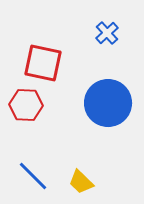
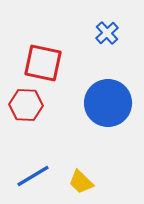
blue line: rotated 76 degrees counterclockwise
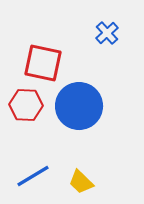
blue circle: moved 29 px left, 3 px down
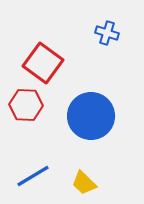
blue cross: rotated 30 degrees counterclockwise
red square: rotated 24 degrees clockwise
blue circle: moved 12 px right, 10 px down
yellow trapezoid: moved 3 px right, 1 px down
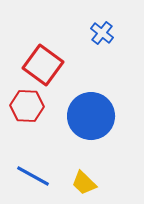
blue cross: moved 5 px left; rotated 20 degrees clockwise
red square: moved 2 px down
red hexagon: moved 1 px right, 1 px down
blue line: rotated 60 degrees clockwise
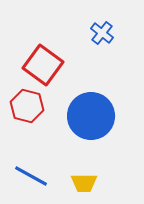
red hexagon: rotated 12 degrees clockwise
blue line: moved 2 px left
yellow trapezoid: rotated 44 degrees counterclockwise
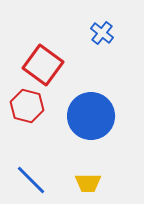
blue line: moved 4 px down; rotated 16 degrees clockwise
yellow trapezoid: moved 4 px right
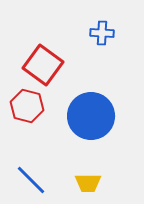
blue cross: rotated 35 degrees counterclockwise
